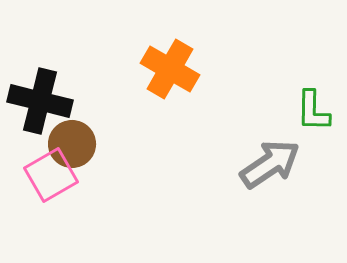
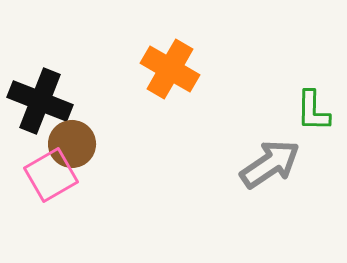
black cross: rotated 8 degrees clockwise
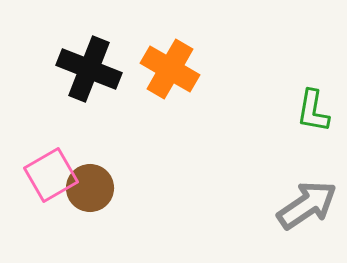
black cross: moved 49 px right, 32 px up
green L-shape: rotated 9 degrees clockwise
brown circle: moved 18 px right, 44 px down
gray arrow: moved 37 px right, 41 px down
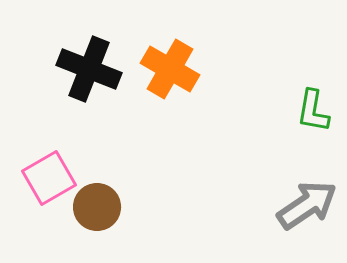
pink square: moved 2 px left, 3 px down
brown circle: moved 7 px right, 19 px down
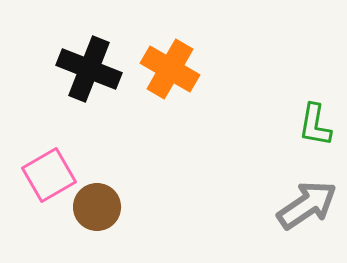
green L-shape: moved 2 px right, 14 px down
pink square: moved 3 px up
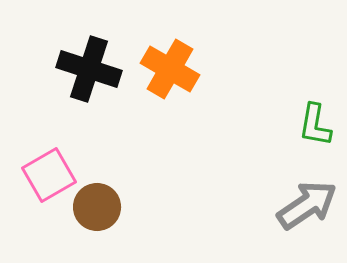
black cross: rotated 4 degrees counterclockwise
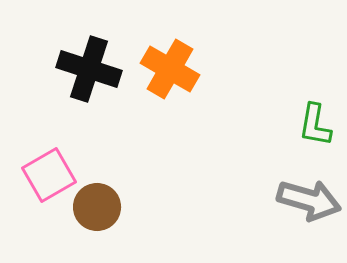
gray arrow: moved 2 px right, 5 px up; rotated 50 degrees clockwise
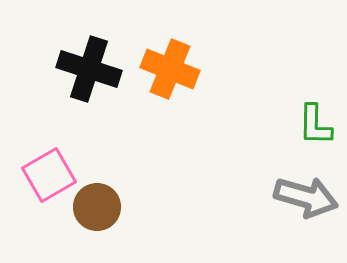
orange cross: rotated 8 degrees counterclockwise
green L-shape: rotated 9 degrees counterclockwise
gray arrow: moved 3 px left, 3 px up
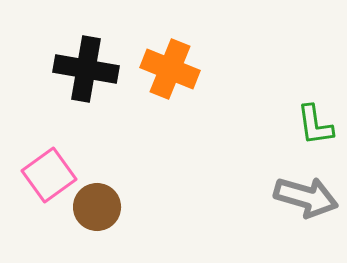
black cross: moved 3 px left; rotated 8 degrees counterclockwise
green L-shape: rotated 9 degrees counterclockwise
pink square: rotated 6 degrees counterclockwise
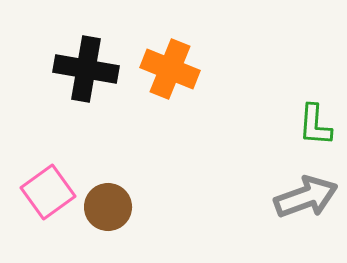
green L-shape: rotated 12 degrees clockwise
pink square: moved 1 px left, 17 px down
gray arrow: rotated 36 degrees counterclockwise
brown circle: moved 11 px right
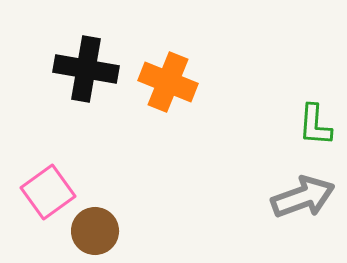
orange cross: moved 2 px left, 13 px down
gray arrow: moved 3 px left
brown circle: moved 13 px left, 24 px down
